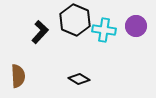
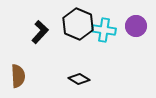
black hexagon: moved 3 px right, 4 px down
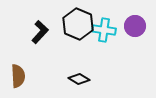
purple circle: moved 1 px left
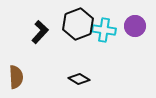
black hexagon: rotated 16 degrees clockwise
brown semicircle: moved 2 px left, 1 px down
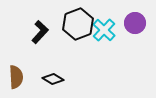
purple circle: moved 3 px up
cyan cross: rotated 35 degrees clockwise
black diamond: moved 26 px left
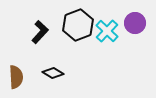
black hexagon: moved 1 px down
cyan cross: moved 3 px right, 1 px down
black diamond: moved 6 px up
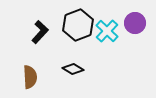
black diamond: moved 20 px right, 4 px up
brown semicircle: moved 14 px right
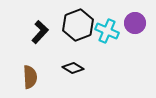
cyan cross: rotated 20 degrees counterclockwise
black diamond: moved 1 px up
